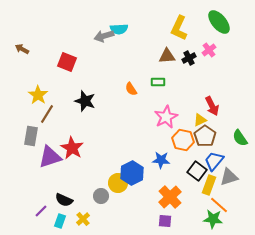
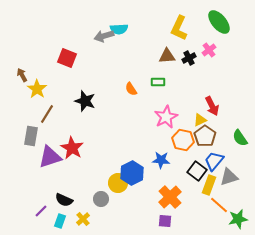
brown arrow: moved 26 px down; rotated 32 degrees clockwise
red square: moved 4 px up
yellow star: moved 1 px left, 6 px up
gray circle: moved 3 px down
green star: moved 25 px right; rotated 18 degrees counterclockwise
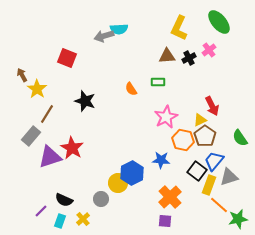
gray rectangle: rotated 30 degrees clockwise
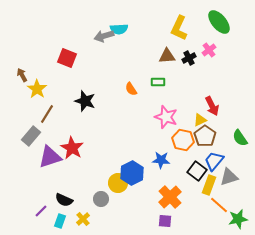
pink star: rotated 25 degrees counterclockwise
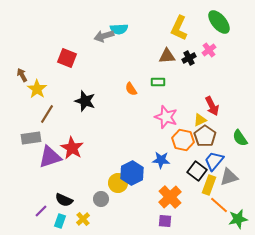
gray rectangle: moved 2 px down; rotated 42 degrees clockwise
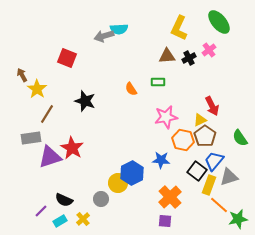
pink star: rotated 30 degrees counterclockwise
cyan rectangle: rotated 40 degrees clockwise
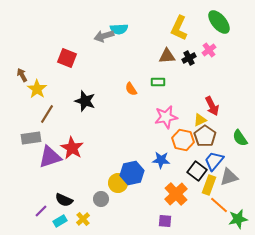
blue hexagon: rotated 15 degrees clockwise
orange cross: moved 6 px right, 3 px up
